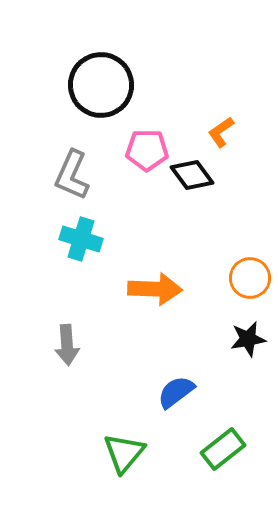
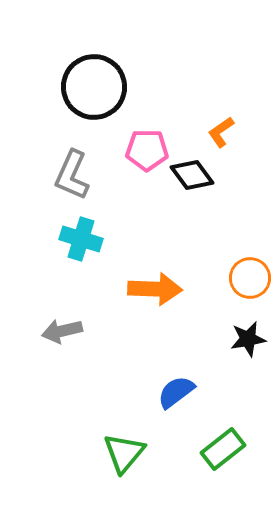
black circle: moved 7 px left, 2 px down
gray arrow: moved 5 px left, 14 px up; rotated 81 degrees clockwise
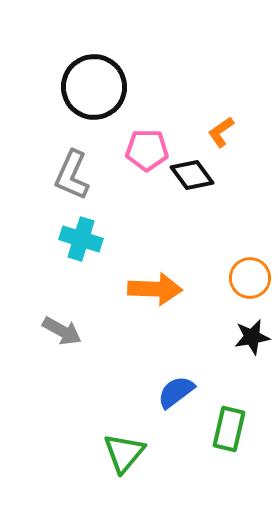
gray arrow: rotated 138 degrees counterclockwise
black star: moved 4 px right, 2 px up
green rectangle: moved 6 px right, 20 px up; rotated 39 degrees counterclockwise
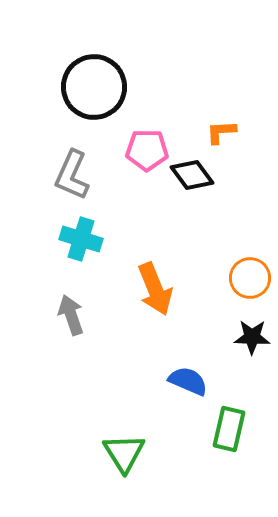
orange L-shape: rotated 32 degrees clockwise
orange arrow: rotated 66 degrees clockwise
gray arrow: moved 9 px right, 16 px up; rotated 138 degrees counterclockwise
black star: rotated 12 degrees clockwise
blue semicircle: moved 12 px right, 11 px up; rotated 60 degrees clockwise
green triangle: rotated 12 degrees counterclockwise
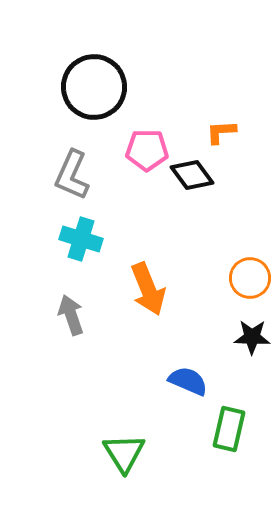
orange arrow: moved 7 px left
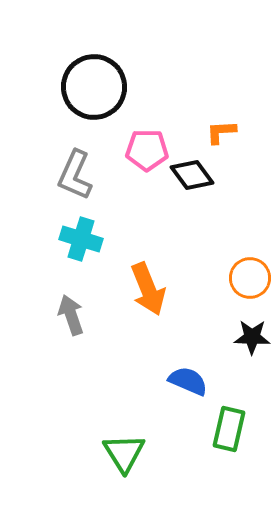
gray L-shape: moved 3 px right
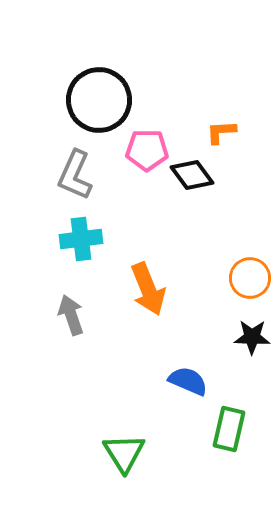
black circle: moved 5 px right, 13 px down
cyan cross: rotated 24 degrees counterclockwise
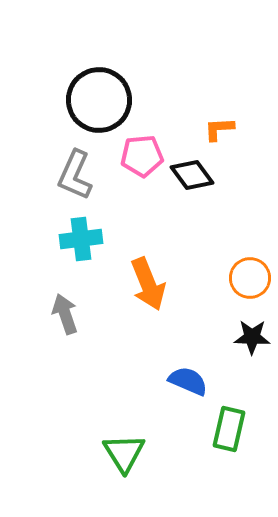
orange L-shape: moved 2 px left, 3 px up
pink pentagon: moved 5 px left, 6 px down; rotated 6 degrees counterclockwise
orange arrow: moved 5 px up
gray arrow: moved 6 px left, 1 px up
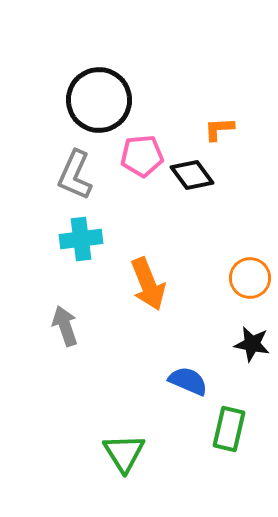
gray arrow: moved 12 px down
black star: moved 7 px down; rotated 9 degrees clockwise
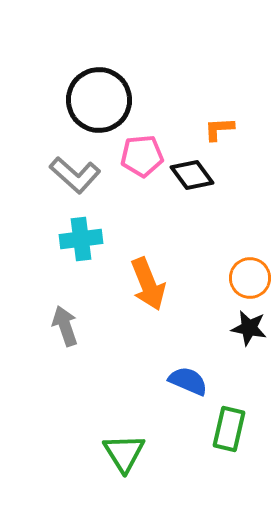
gray L-shape: rotated 72 degrees counterclockwise
black star: moved 3 px left, 16 px up
